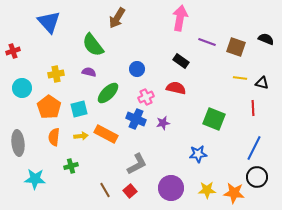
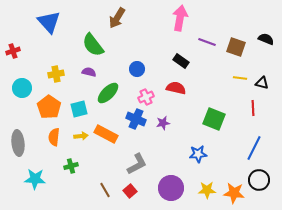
black circle: moved 2 px right, 3 px down
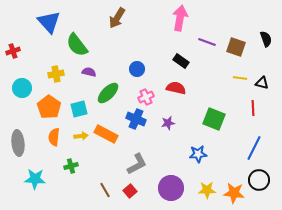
black semicircle: rotated 49 degrees clockwise
green semicircle: moved 16 px left
purple star: moved 5 px right
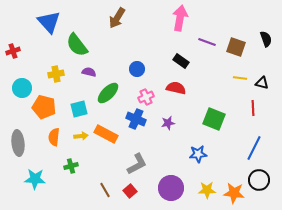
orange pentagon: moved 5 px left; rotated 20 degrees counterclockwise
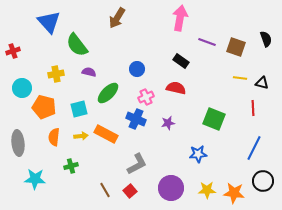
black circle: moved 4 px right, 1 px down
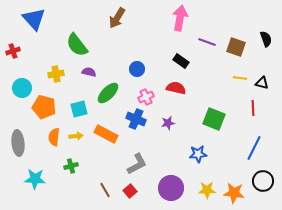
blue triangle: moved 15 px left, 3 px up
yellow arrow: moved 5 px left
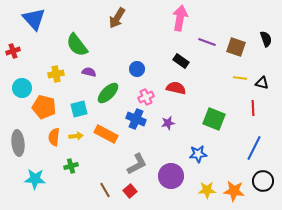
purple circle: moved 12 px up
orange star: moved 2 px up
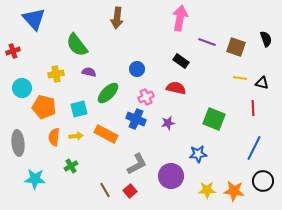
brown arrow: rotated 25 degrees counterclockwise
green cross: rotated 16 degrees counterclockwise
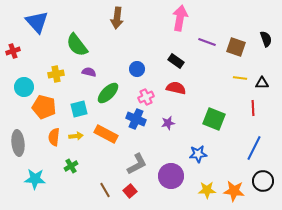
blue triangle: moved 3 px right, 3 px down
black rectangle: moved 5 px left
black triangle: rotated 16 degrees counterclockwise
cyan circle: moved 2 px right, 1 px up
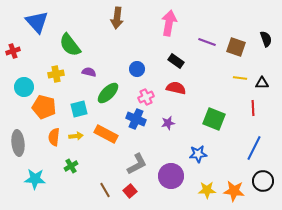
pink arrow: moved 11 px left, 5 px down
green semicircle: moved 7 px left
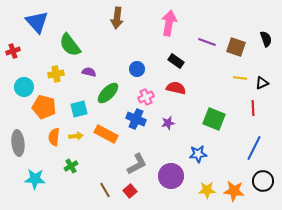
black triangle: rotated 24 degrees counterclockwise
